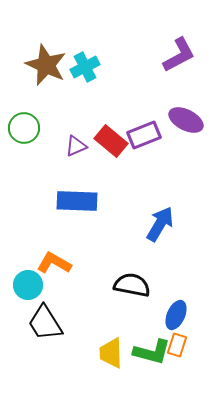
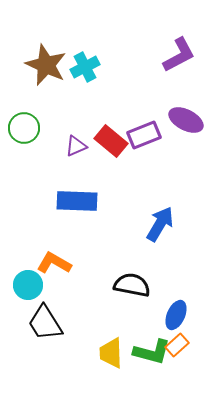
orange rectangle: rotated 30 degrees clockwise
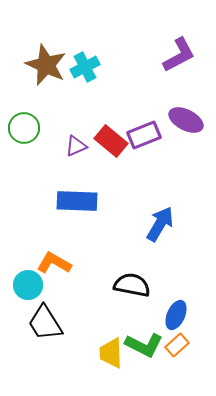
green L-shape: moved 8 px left, 7 px up; rotated 12 degrees clockwise
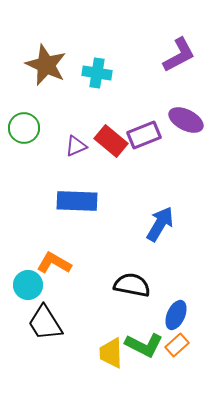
cyan cross: moved 12 px right, 6 px down; rotated 36 degrees clockwise
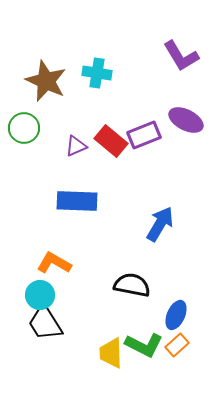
purple L-shape: moved 2 px right, 1 px down; rotated 87 degrees clockwise
brown star: moved 16 px down
cyan circle: moved 12 px right, 10 px down
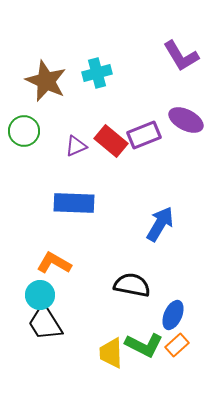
cyan cross: rotated 24 degrees counterclockwise
green circle: moved 3 px down
blue rectangle: moved 3 px left, 2 px down
blue ellipse: moved 3 px left
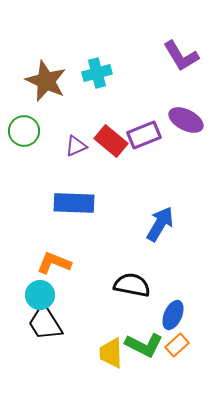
orange L-shape: rotated 8 degrees counterclockwise
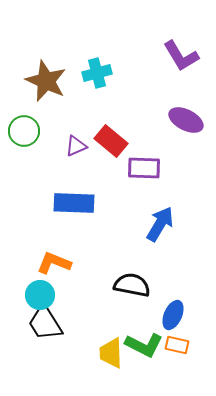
purple rectangle: moved 33 px down; rotated 24 degrees clockwise
orange rectangle: rotated 55 degrees clockwise
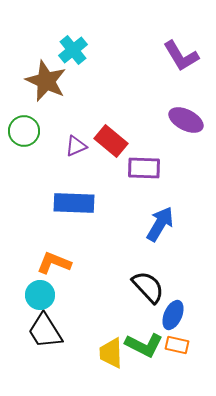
cyan cross: moved 24 px left, 23 px up; rotated 24 degrees counterclockwise
black semicircle: moved 16 px right, 2 px down; rotated 36 degrees clockwise
black trapezoid: moved 8 px down
